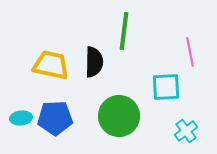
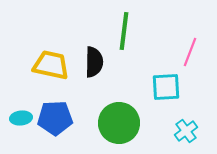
pink line: rotated 32 degrees clockwise
green circle: moved 7 px down
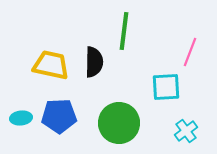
blue pentagon: moved 4 px right, 2 px up
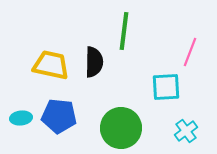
blue pentagon: rotated 8 degrees clockwise
green circle: moved 2 px right, 5 px down
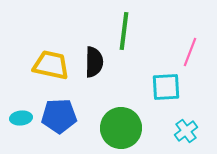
blue pentagon: rotated 8 degrees counterclockwise
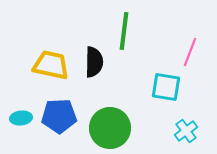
cyan square: rotated 12 degrees clockwise
green circle: moved 11 px left
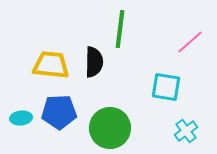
green line: moved 4 px left, 2 px up
pink line: moved 10 px up; rotated 28 degrees clockwise
yellow trapezoid: rotated 6 degrees counterclockwise
blue pentagon: moved 4 px up
